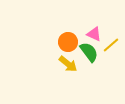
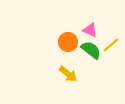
pink triangle: moved 4 px left, 4 px up
green semicircle: moved 2 px right, 2 px up; rotated 15 degrees counterclockwise
yellow arrow: moved 10 px down
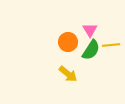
pink triangle: rotated 35 degrees clockwise
yellow line: rotated 36 degrees clockwise
green semicircle: rotated 85 degrees clockwise
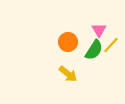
pink triangle: moved 9 px right
yellow line: rotated 42 degrees counterclockwise
green semicircle: moved 3 px right
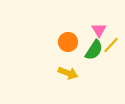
yellow arrow: moved 1 px up; rotated 18 degrees counterclockwise
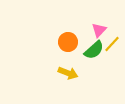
pink triangle: rotated 14 degrees clockwise
yellow line: moved 1 px right, 1 px up
green semicircle: rotated 15 degrees clockwise
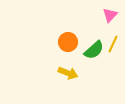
pink triangle: moved 11 px right, 15 px up
yellow line: moved 1 px right; rotated 18 degrees counterclockwise
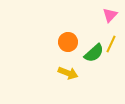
yellow line: moved 2 px left
green semicircle: moved 3 px down
